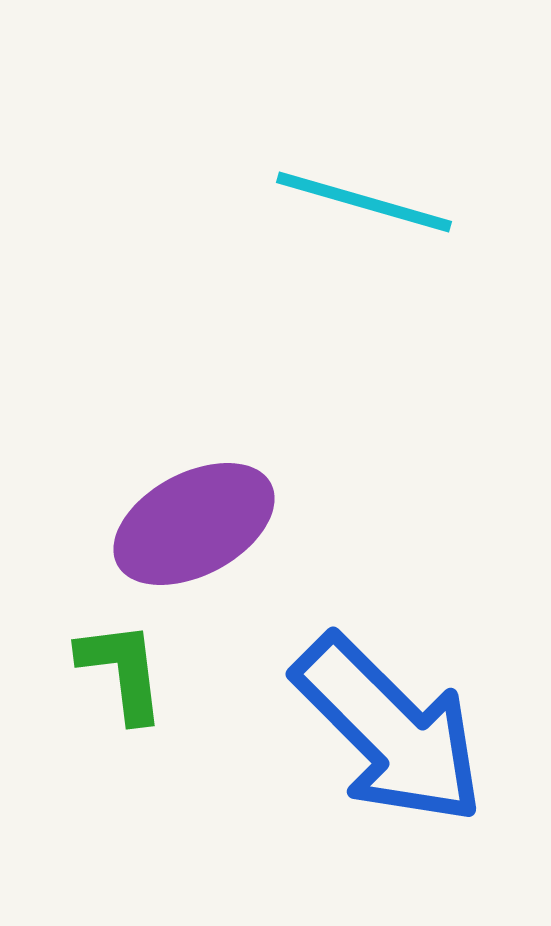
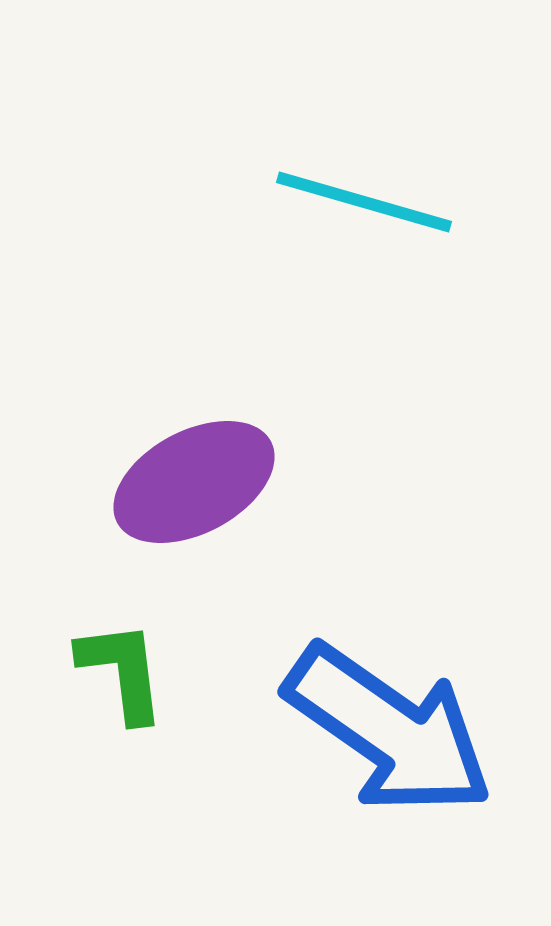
purple ellipse: moved 42 px up
blue arrow: rotated 10 degrees counterclockwise
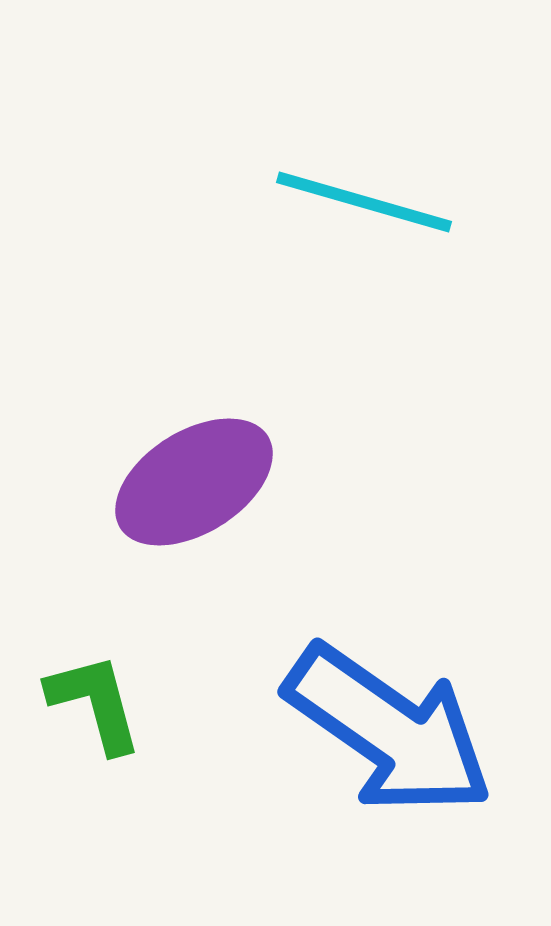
purple ellipse: rotated 4 degrees counterclockwise
green L-shape: moved 27 px left, 32 px down; rotated 8 degrees counterclockwise
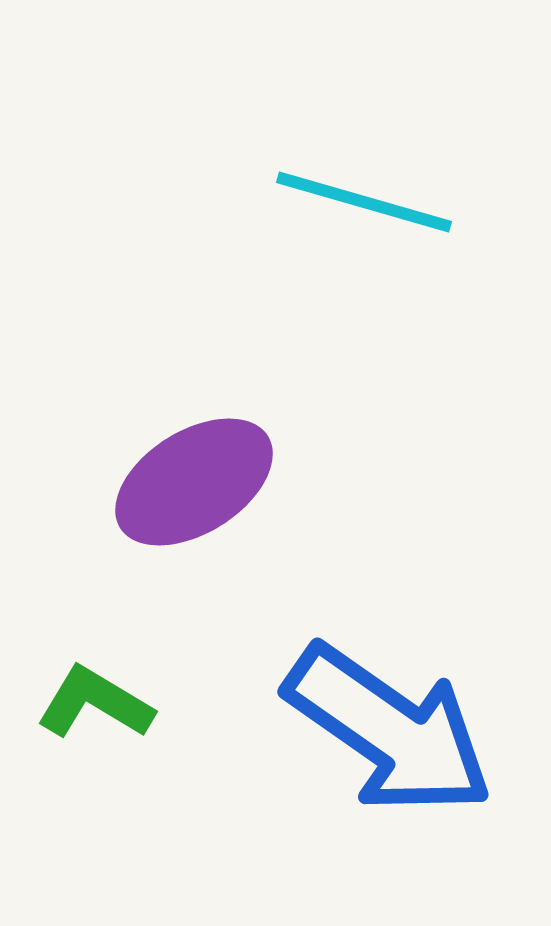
green L-shape: rotated 44 degrees counterclockwise
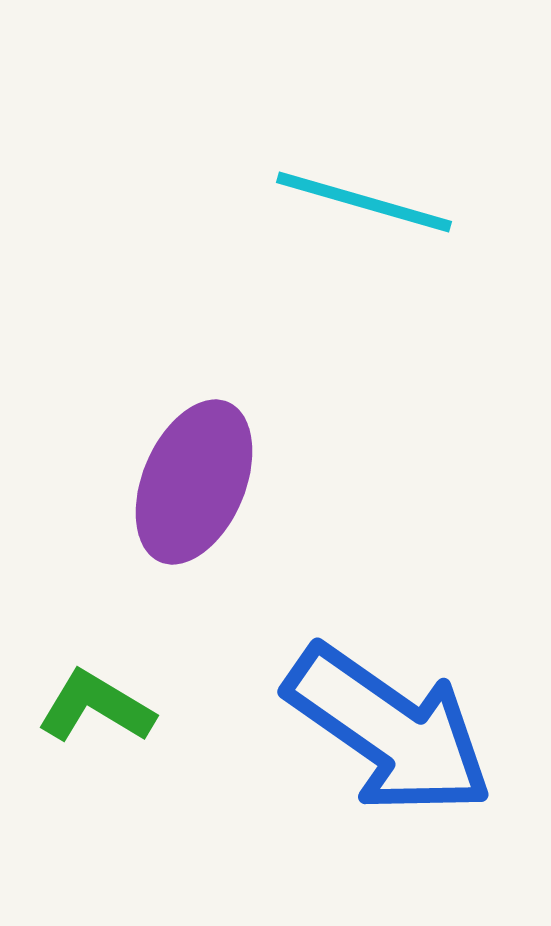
purple ellipse: rotated 35 degrees counterclockwise
green L-shape: moved 1 px right, 4 px down
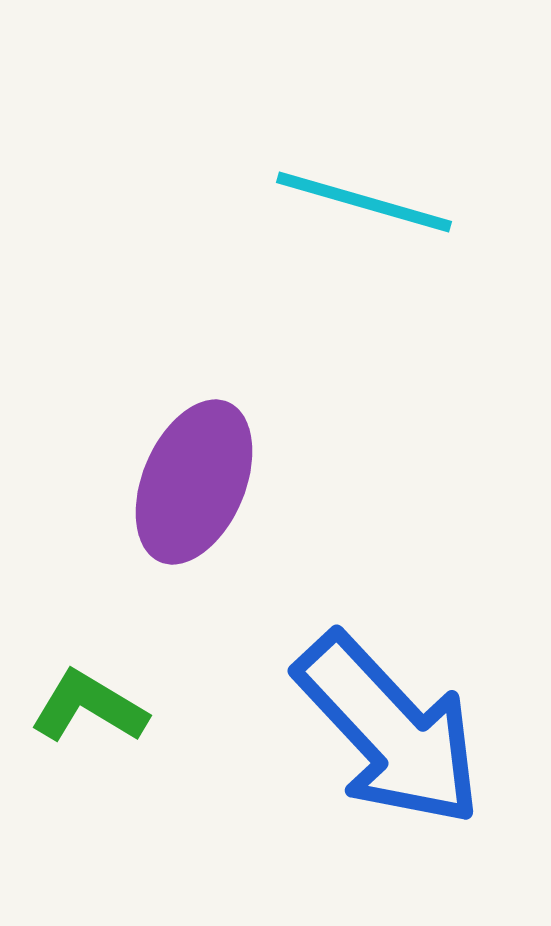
green L-shape: moved 7 px left
blue arrow: rotated 12 degrees clockwise
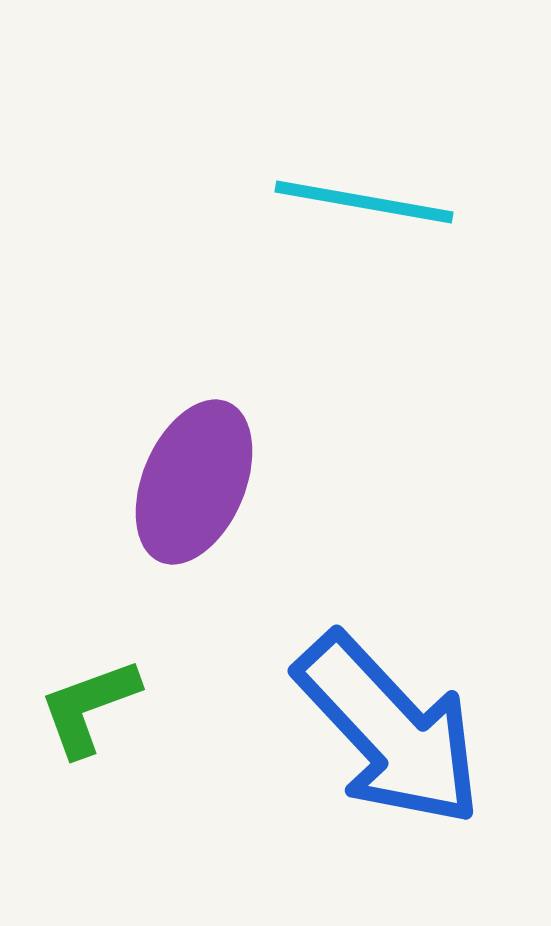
cyan line: rotated 6 degrees counterclockwise
green L-shape: rotated 51 degrees counterclockwise
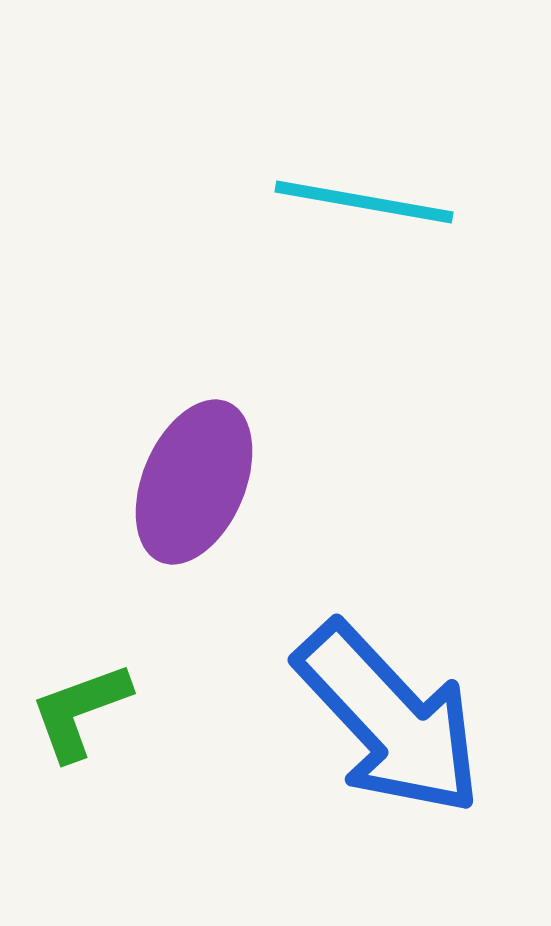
green L-shape: moved 9 px left, 4 px down
blue arrow: moved 11 px up
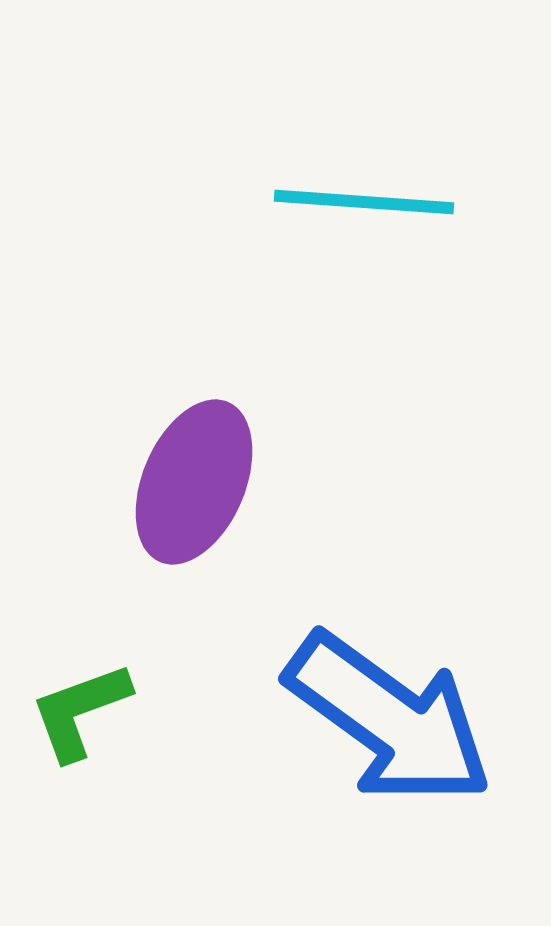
cyan line: rotated 6 degrees counterclockwise
blue arrow: rotated 11 degrees counterclockwise
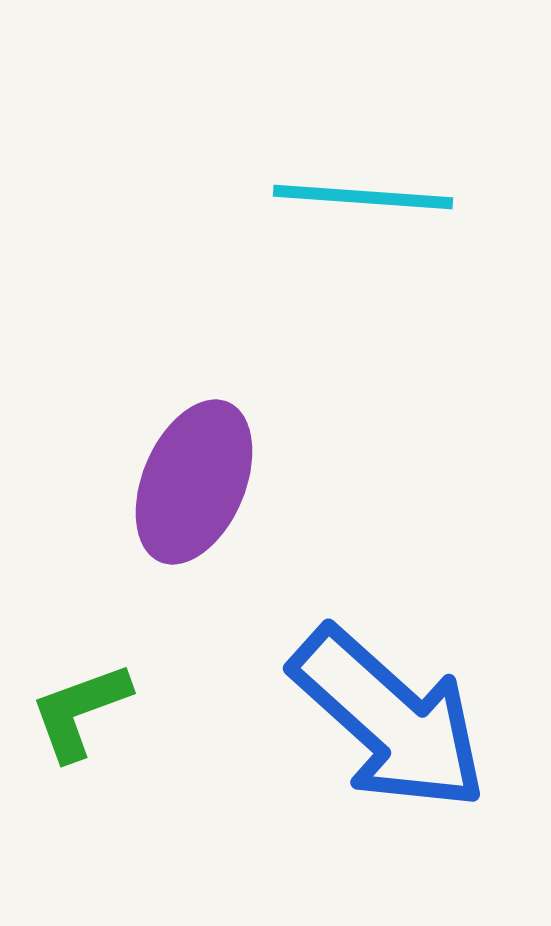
cyan line: moved 1 px left, 5 px up
blue arrow: rotated 6 degrees clockwise
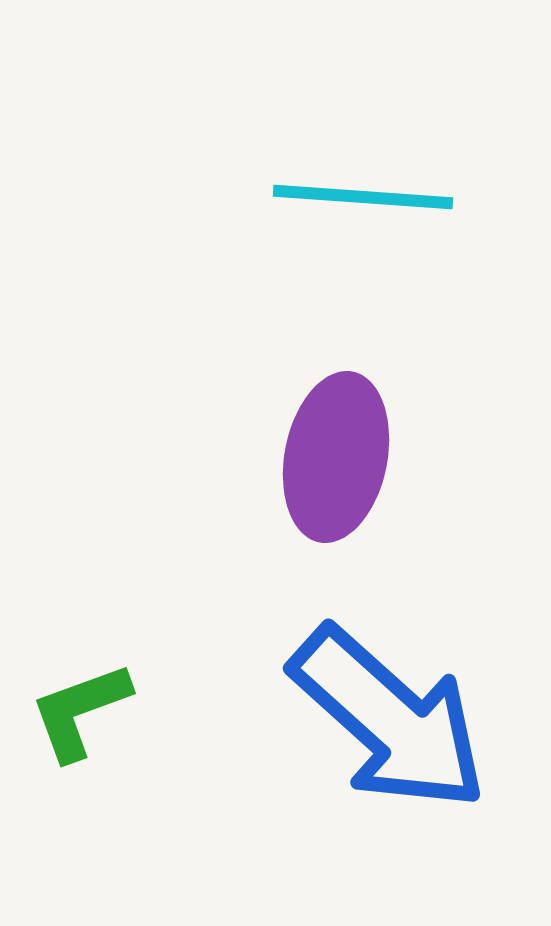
purple ellipse: moved 142 px right, 25 px up; rotated 12 degrees counterclockwise
